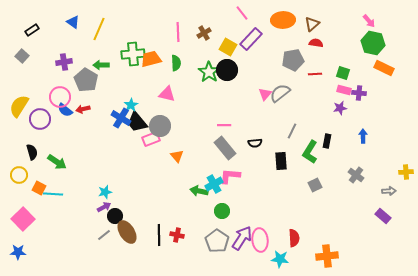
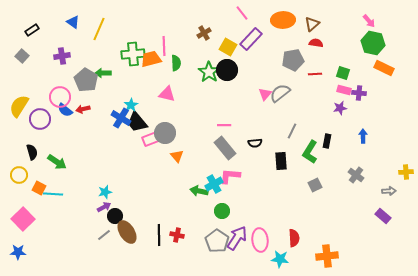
pink line at (178, 32): moved 14 px left, 14 px down
purple cross at (64, 62): moved 2 px left, 6 px up
green arrow at (101, 65): moved 2 px right, 8 px down
gray circle at (160, 126): moved 5 px right, 7 px down
purple arrow at (242, 238): moved 5 px left
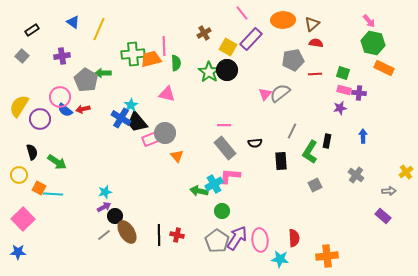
yellow cross at (406, 172): rotated 32 degrees counterclockwise
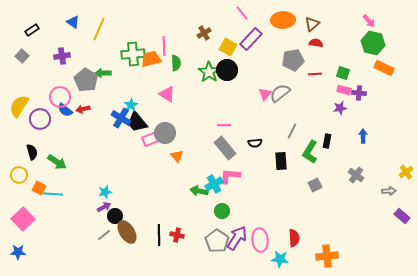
pink triangle at (167, 94): rotated 18 degrees clockwise
purple rectangle at (383, 216): moved 19 px right
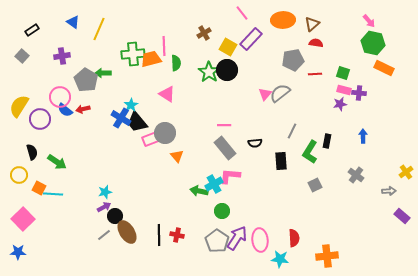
purple star at (340, 108): moved 4 px up
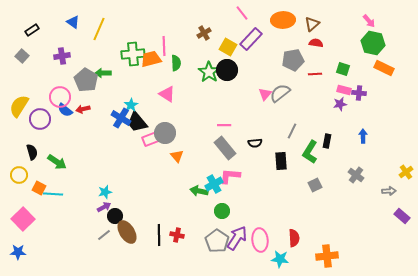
green square at (343, 73): moved 4 px up
